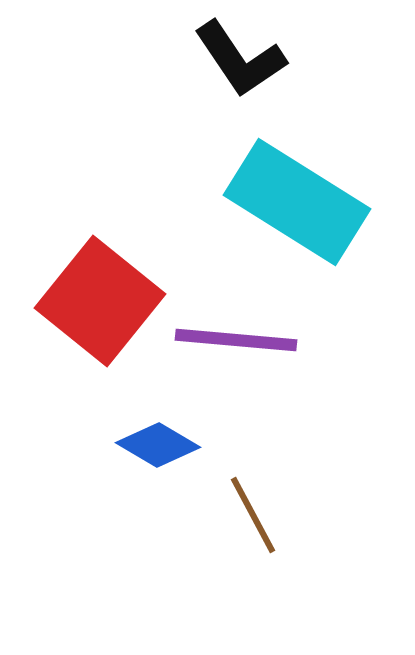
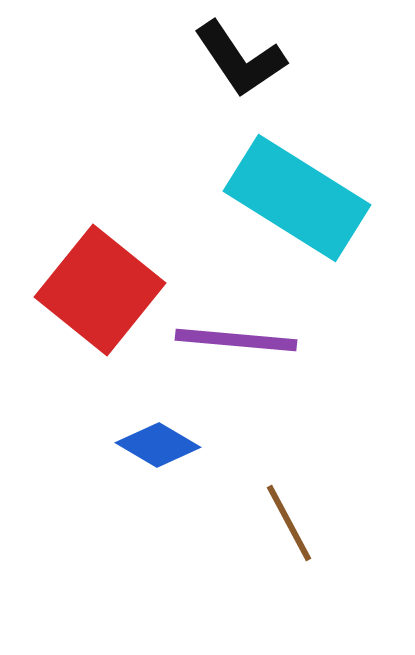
cyan rectangle: moved 4 px up
red square: moved 11 px up
brown line: moved 36 px right, 8 px down
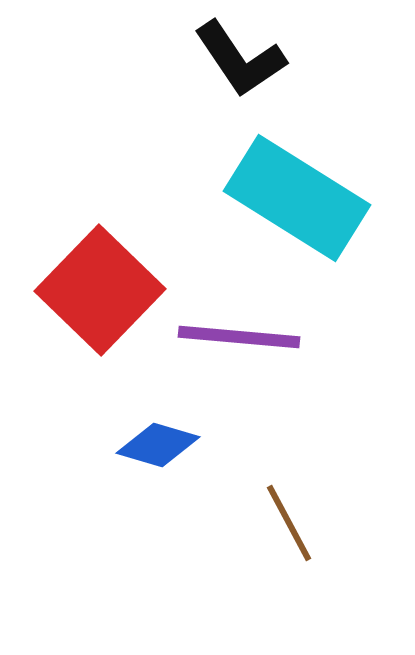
red square: rotated 5 degrees clockwise
purple line: moved 3 px right, 3 px up
blue diamond: rotated 14 degrees counterclockwise
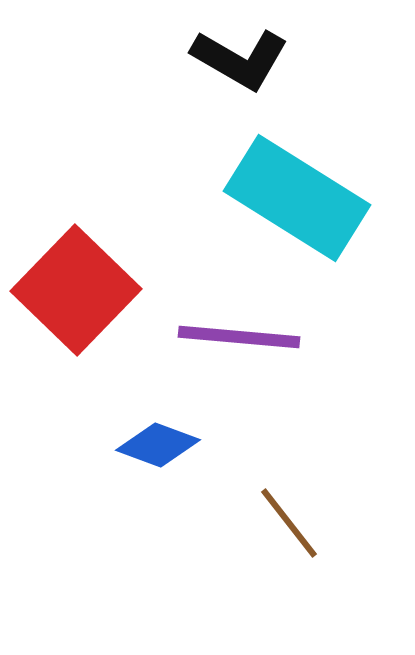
black L-shape: rotated 26 degrees counterclockwise
red square: moved 24 px left
blue diamond: rotated 4 degrees clockwise
brown line: rotated 10 degrees counterclockwise
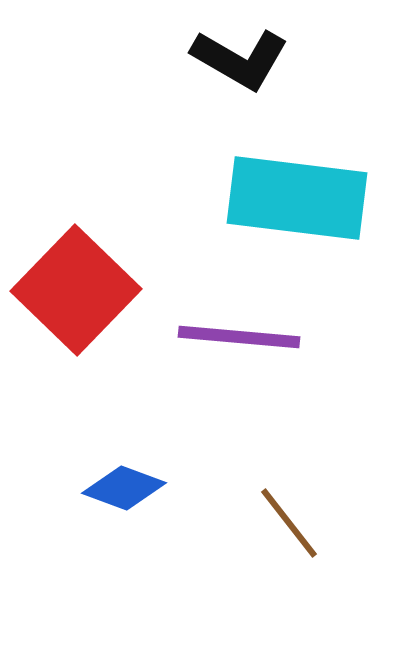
cyan rectangle: rotated 25 degrees counterclockwise
blue diamond: moved 34 px left, 43 px down
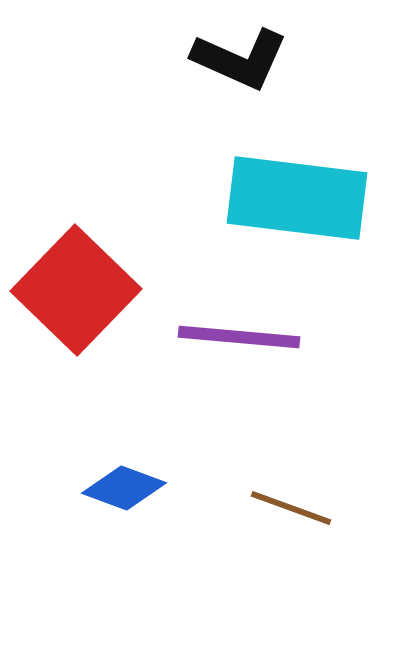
black L-shape: rotated 6 degrees counterclockwise
brown line: moved 2 px right, 15 px up; rotated 32 degrees counterclockwise
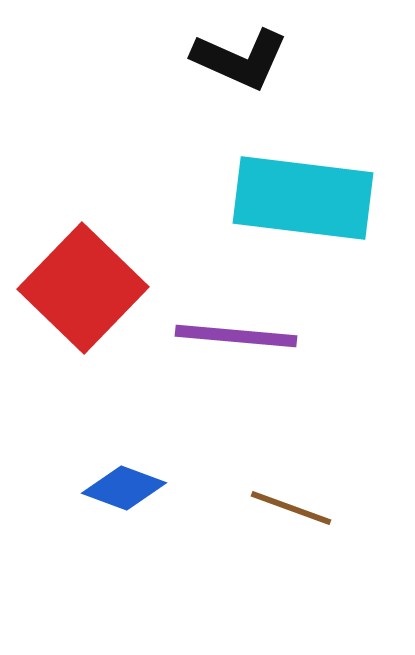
cyan rectangle: moved 6 px right
red square: moved 7 px right, 2 px up
purple line: moved 3 px left, 1 px up
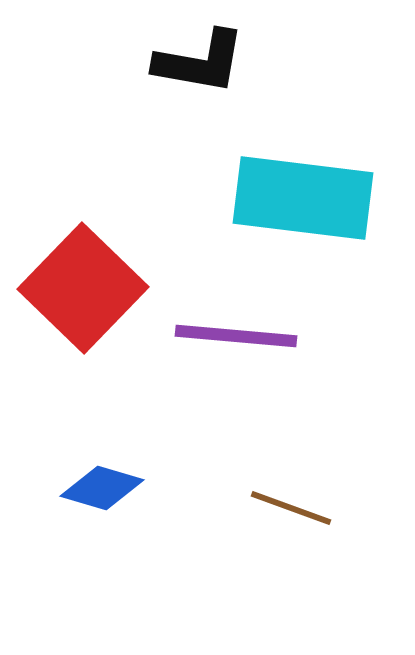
black L-shape: moved 40 px left, 3 px down; rotated 14 degrees counterclockwise
blue diamond: moved 22 px left; rotated 4 degrees counterclockwise
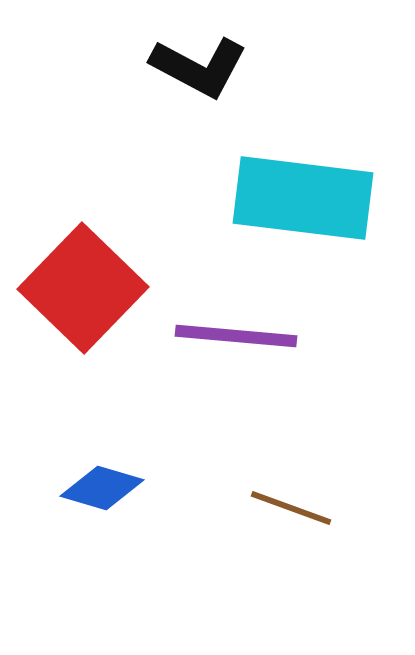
black L-shape: moved 1 px left, 5 px down; rotated 18 degrees clockwise
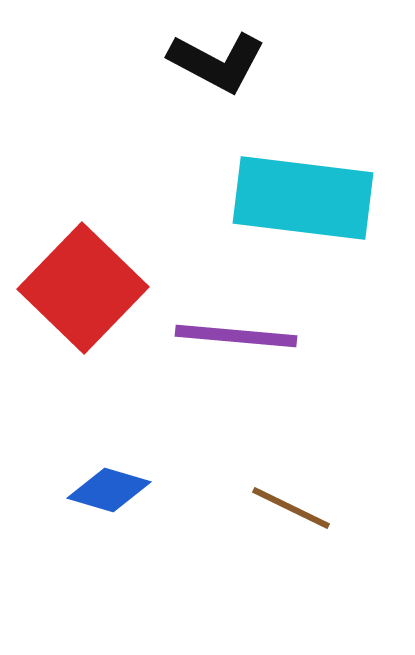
black L-shape: moved 18 px right, 5 px up
blue diamond: moved 7 px right, 2 px down
brown line: rotated 6 degrees clockwise
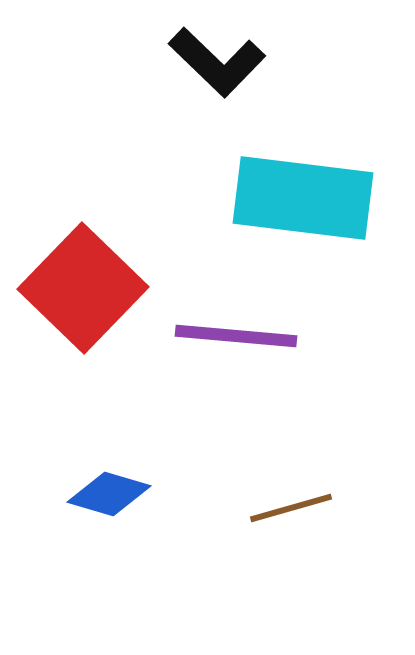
black L-shape: rotated 16 degrees clockwise
blue diamond: moved 4 px down
brown line: rotated 42 degrees counterclockwise
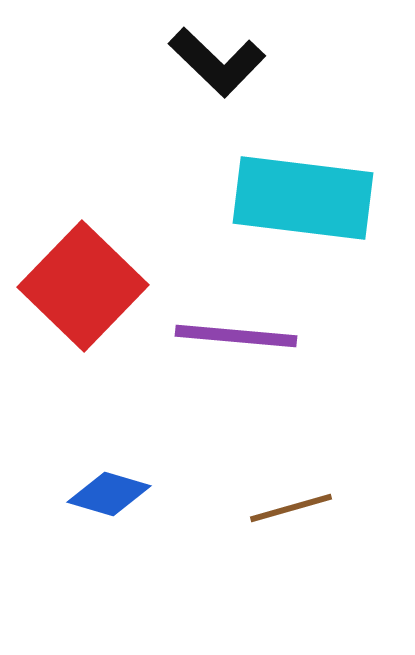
red square: moved 2 px up
